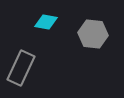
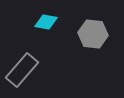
gray rectangle: moved 1 px right, 2 px down; rotated 16 degrees clockwise
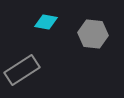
gray rectangle: rotated 16 degrees clockwise
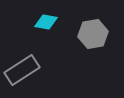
gray hexagon: rotated 16 degrees counterclockwise
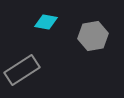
gray hexagon: moved 2 px down
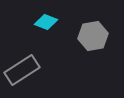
cyan diamond: rotated 10 degrees clockwise
